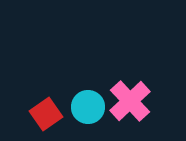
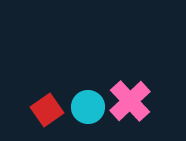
red square: moved 1 px right, 4 px up
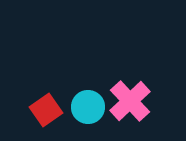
red square: moved 1 px left
